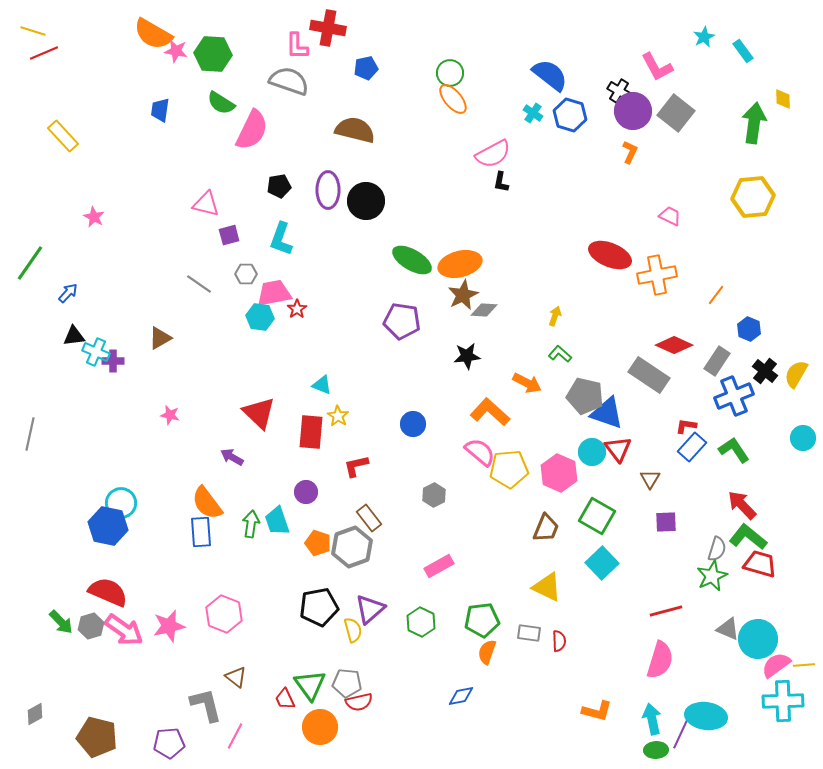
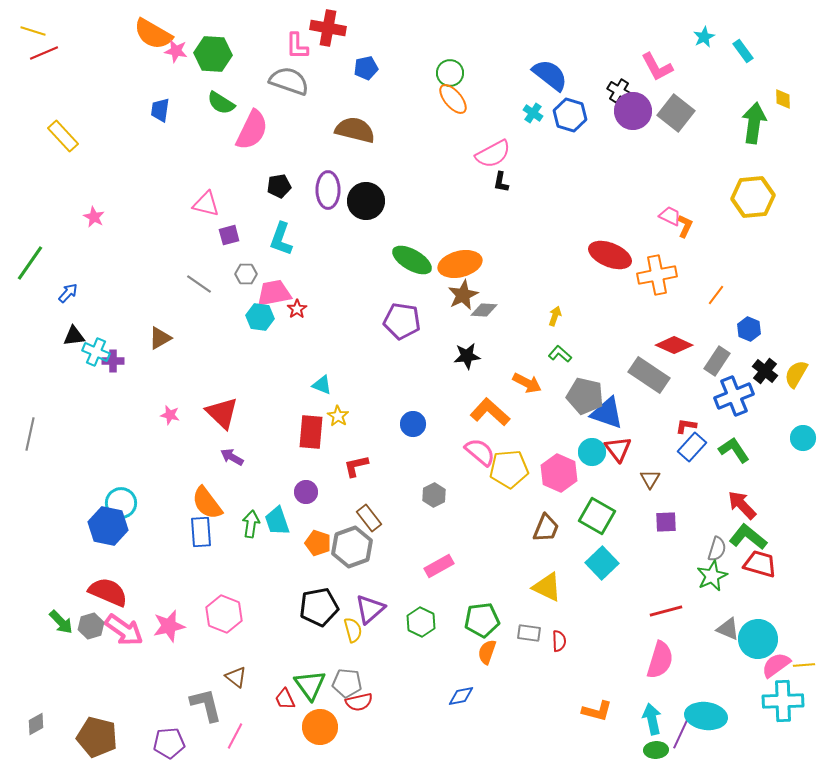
orange L-shape at (630, 152): moved 55 px right, 74 px down
red triangle at (259, 413): moved 37 px left
gray diamond at (35, 714): moved 1 px right, 10 px down
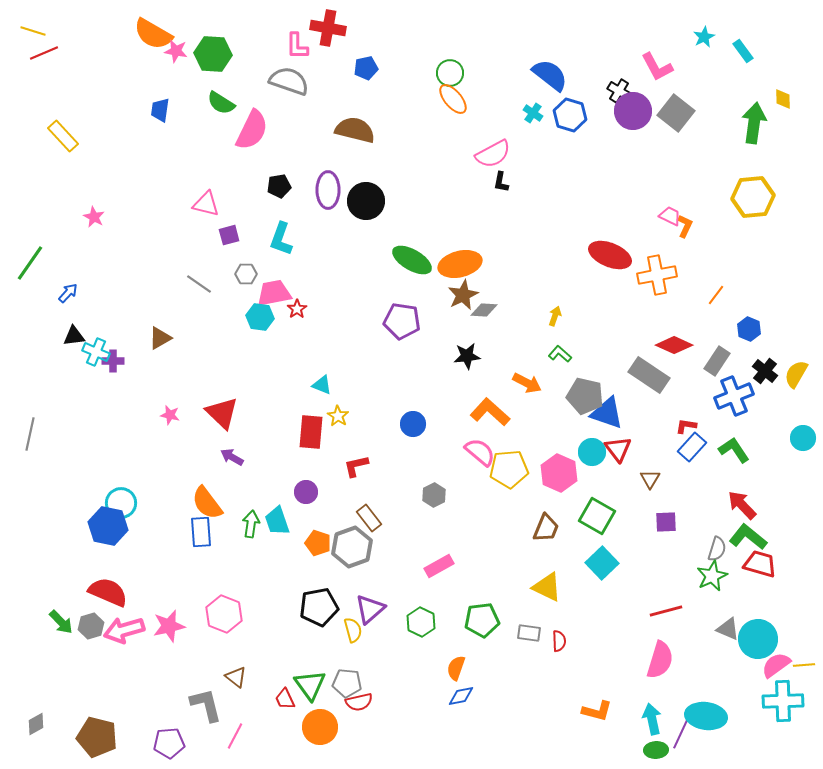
pink arrow at (124, 630): rotated 129 degrees clockwise
orange semicircle at (487, 652): moved 31 px left, 16 px down
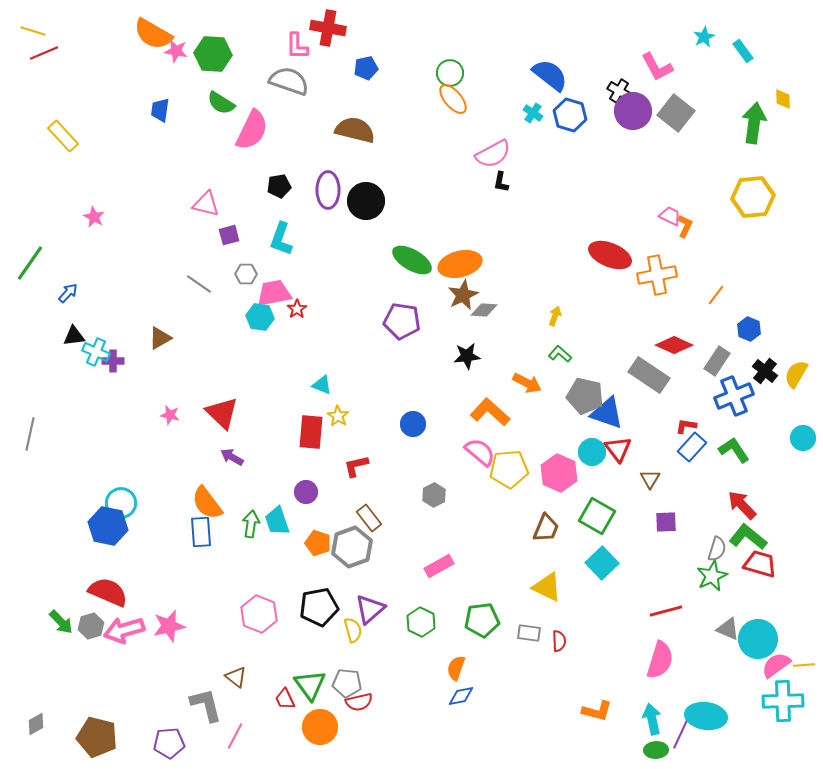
pink hexagon at (224, 614): moved 35 px right
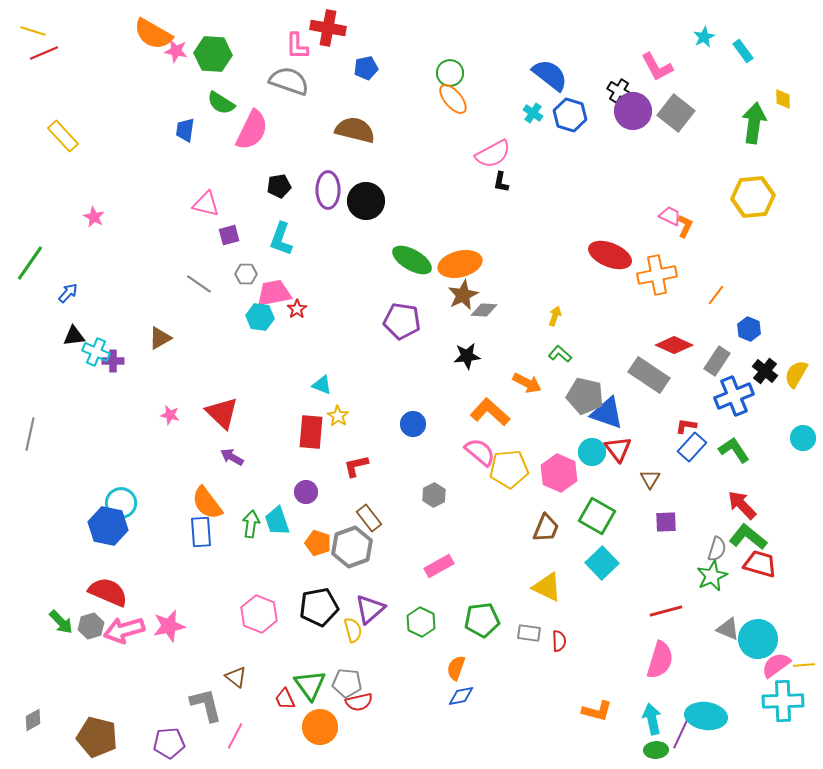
blue trapezoid at (160, 110): moved 25 px right, 20 px down
gray diamond at (36, 724): moved 3 px left, 4 px up
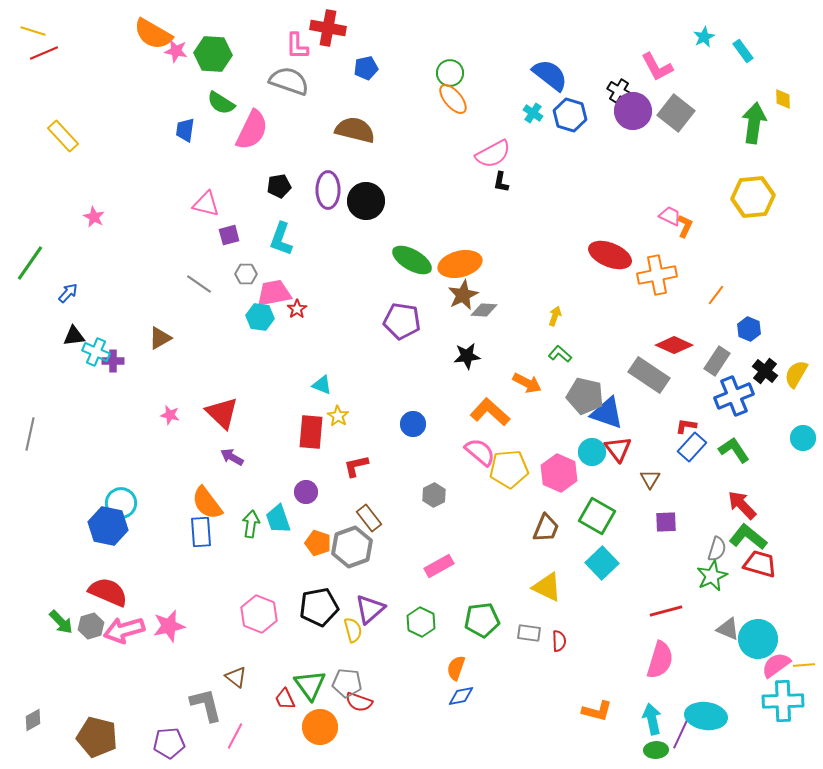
cyan trapezoid at (277, 521): moved 1 px right, 2 px up
red semicircle at (359, 702): rotated 32 degrees clockwise
